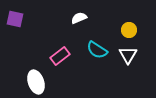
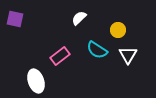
white semicircle: rotated 21 degrees counterclockwise
yellow circle: moved 11 px left
white ellipse: moved 1 px up
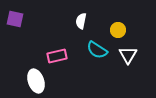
white semicircle: moved 2 px right, 3 px down; rotated 35 degrees counterclockwise
pink rectangle: moved 3 px left; rotated 24 degrees clockwise
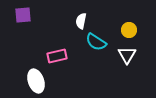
purple square: moved 8 px right, 4 px up; rotated 18 degrees counterclockwise
yellow circle: moved 11 px right
cyan semicircle: moved 1 px left, 8 px up
white triangle: moved 1 px left
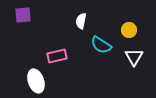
cyan semicircle: moved 5 px right, 3 px down
white triangle: moved 7 px right, 2 px down
